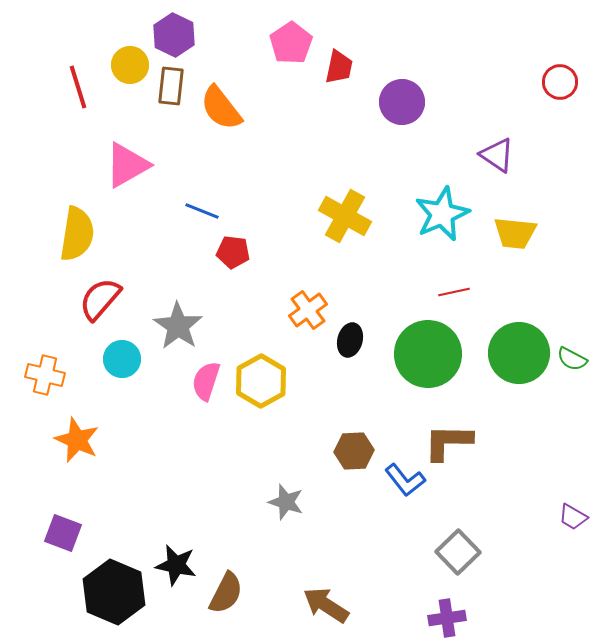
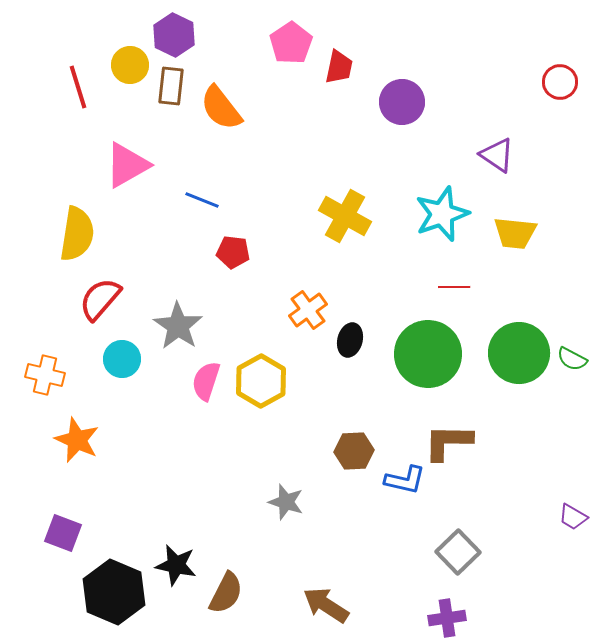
blue line at (202, 211): moved 11 px up
cyan star at (442, 214): rotated 4 degrees clockwise
red line at (454, 292): moved 5 px up; rotated 12 degrees clockwise
blue L-shape at (405, 480): rotated 39 degrees counterclockwise
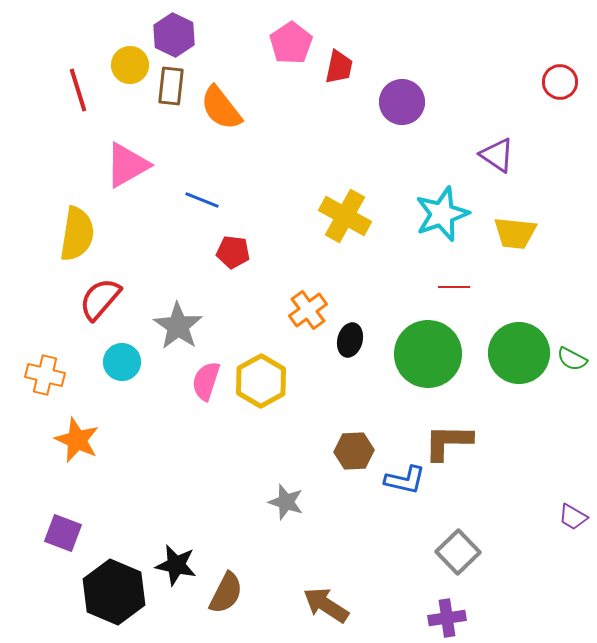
red line at (78, 87): moved 3 px down
cyan circle at (122, 359): moved 3 px down
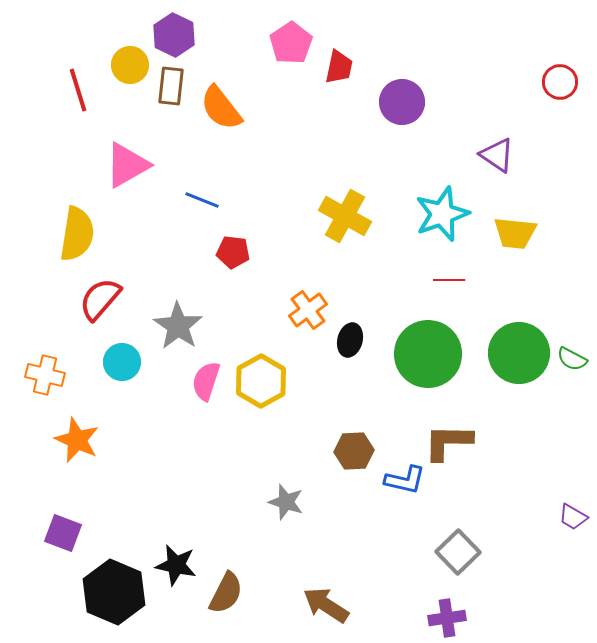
red line at (454, 287): moved 5 px left, 7 px up
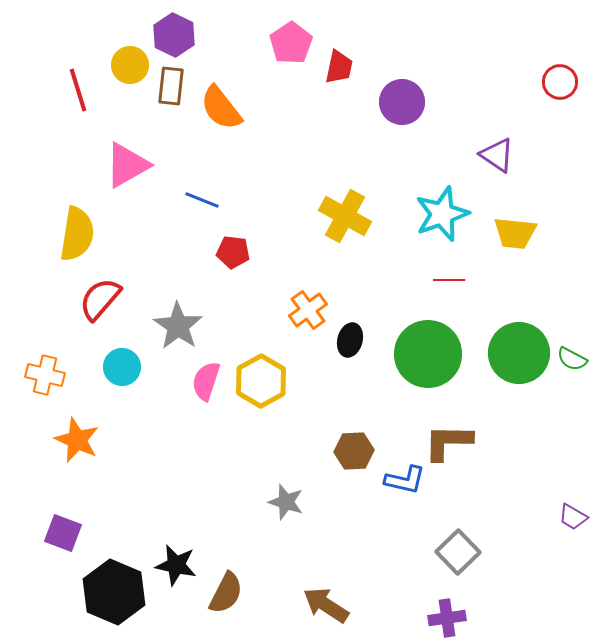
cyan circle at (122, 362): moved 5 px down
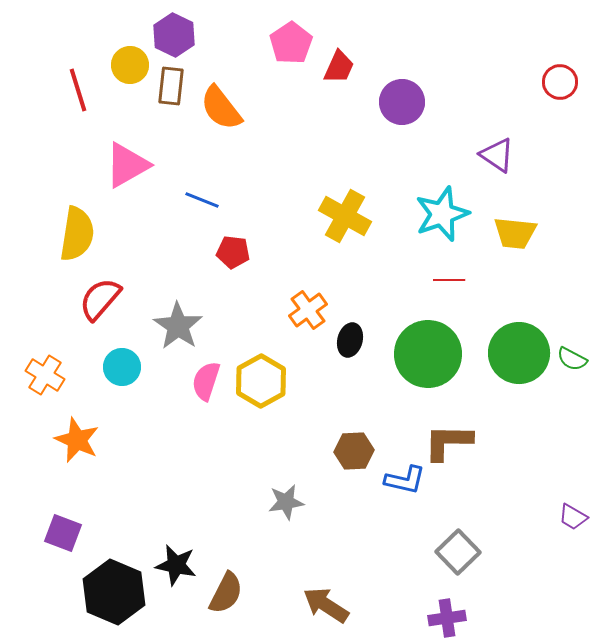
red trapezoid at (339, 67): rotated 12 degrees clockwise
orange cross at (45, 375): rotated 18 degrees clockwise
gray star at (286, 502): rotated 27 degrees counterclockwise
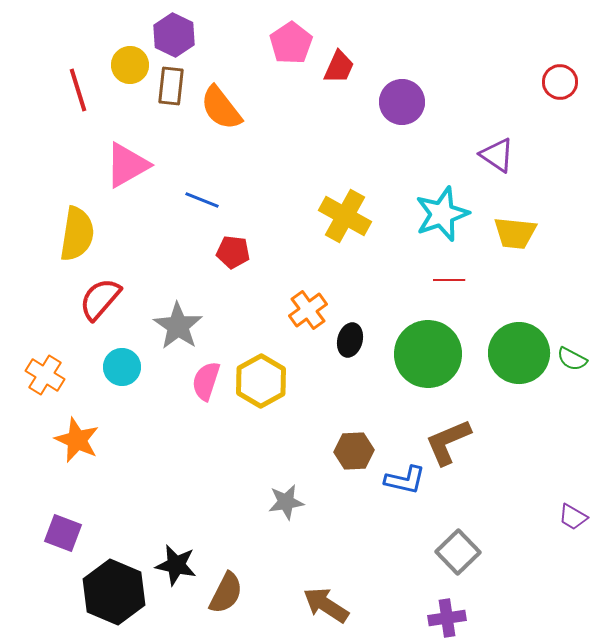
brown L-shape at (448, 442): rotated 24 degrees counterclockwise
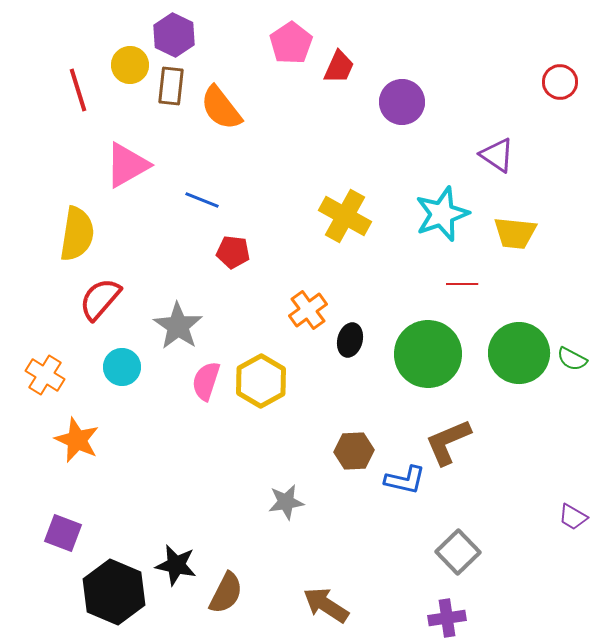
red line at (449, 280): moved 13 px right, 4 px down
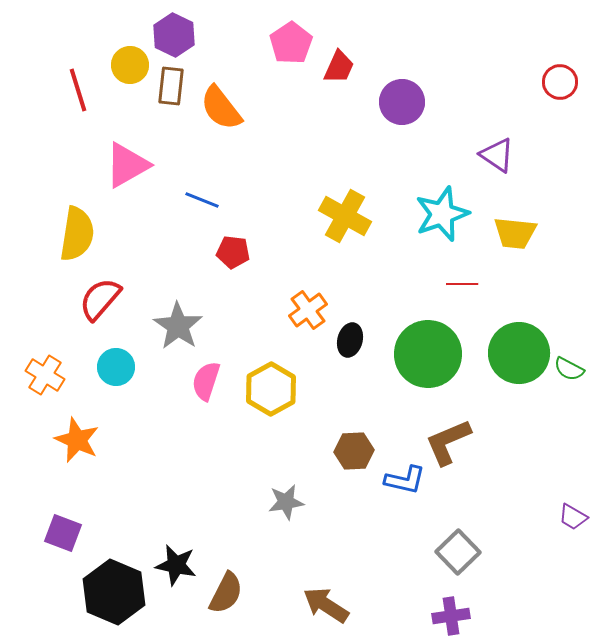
green semicircle at (572, 359): moved 3 px left, 10 px down
cyan circle at (122, 367): moved 6 px left
yellow hexagon at (261, 381): moved 10 px right, 8 px down
purple cross at (447, 618): moved 4 px right, 2 px up
